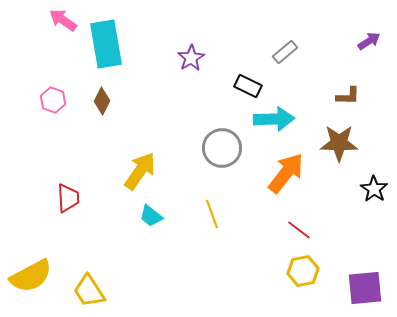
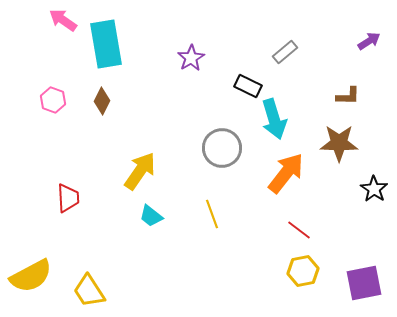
cyan arrow: rotated 75 degrees clockwise
purple square: moved 1 px left, 5 px up; rotated 6 degrees counterclockwise
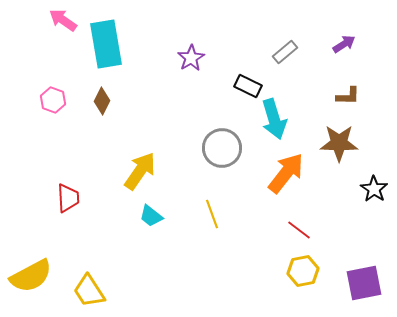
purple arrow: moved 25 px left, 3 px down
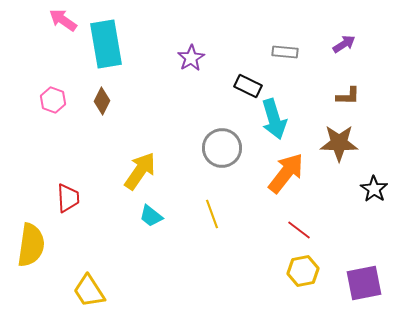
gray rectangle: rotated 45 degrees clockwise
yellow semicircle: moved 31 px up; rotated 54 degrees counterclockwise
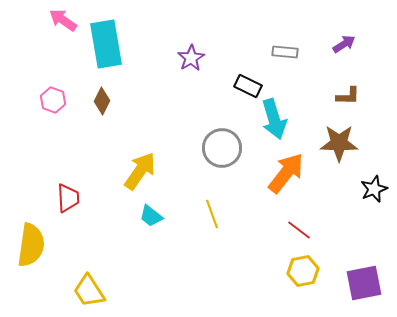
black star: rotated 16 degrees clockwise
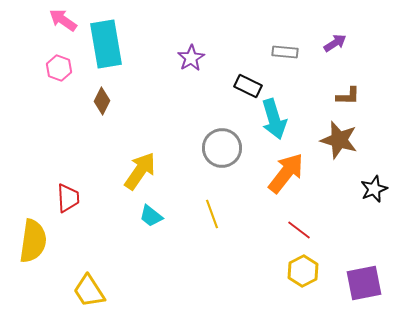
purple arrow: moved 9 px left, 1 px up
pink hexagon: moved 6 px right, 32 px up
brown star: moved 3 px up; rotated 15 degrees clockwise
yellow semicircle: moved 2 px right, 4 px up
yellow hexagon: rotated 16 degrees counterclockwise
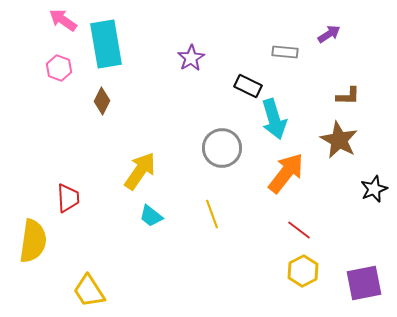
purple arrow: moved 6 px left, 9 px up
brown star: rotated 12 degrees clockwise
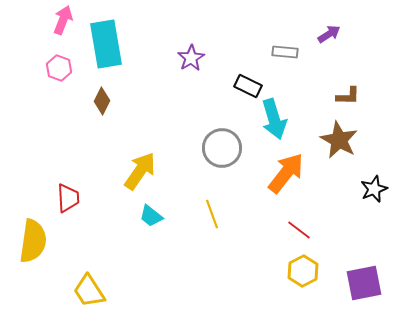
pink arrow: rotated 76 degrees clockwise
